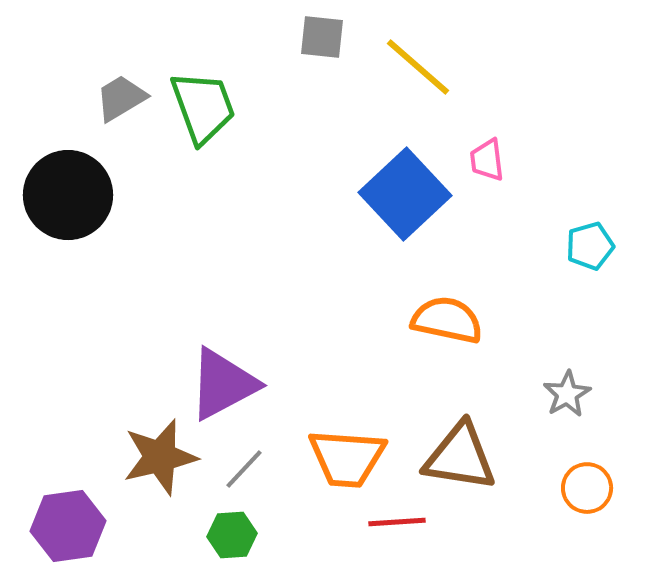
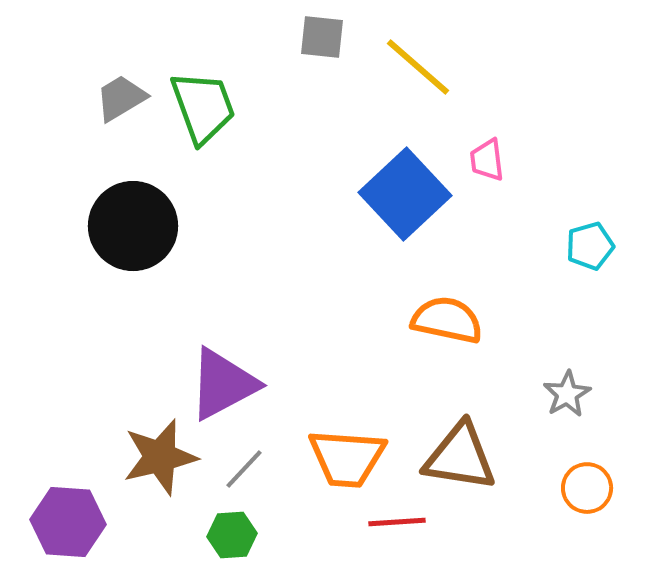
black circle: moved 65 px right, 31 px down
purple hexagon: moved 4 px up; rotated 12 degrees clockwise
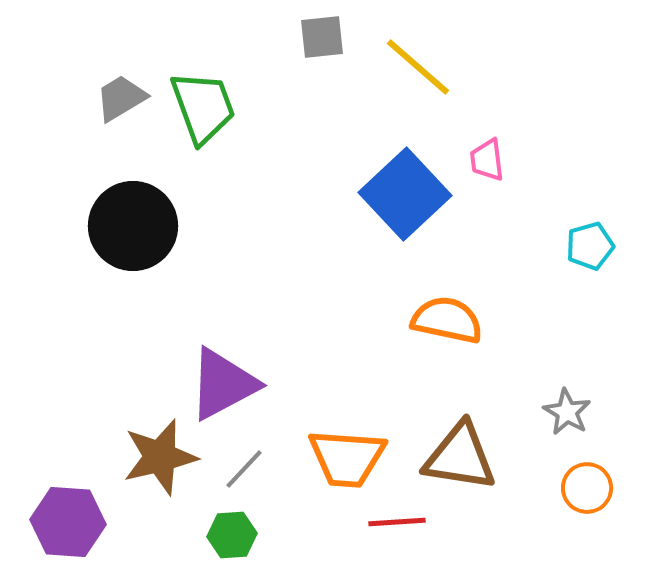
gray square: rotated 12 degrees counterclockwise
gray star: moved 18 px down; rotated 12 degrees counterclockwise
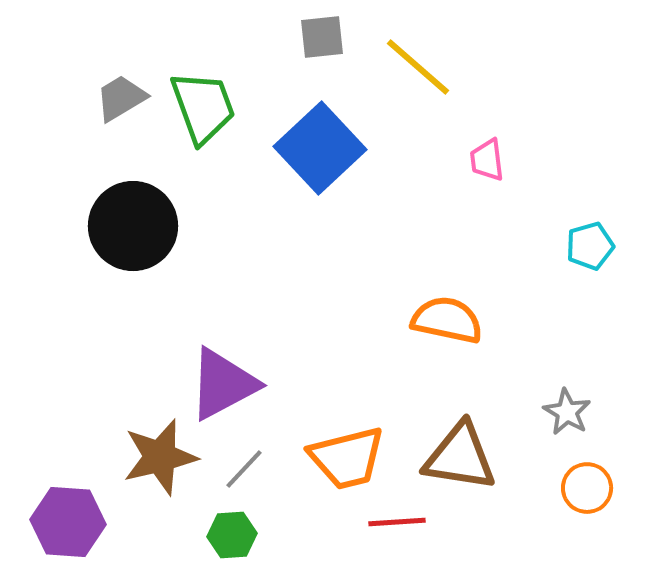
blue square: moved 85 px left, 46 px up
orange trapezoid: rotated 18 degrees counterclockwise
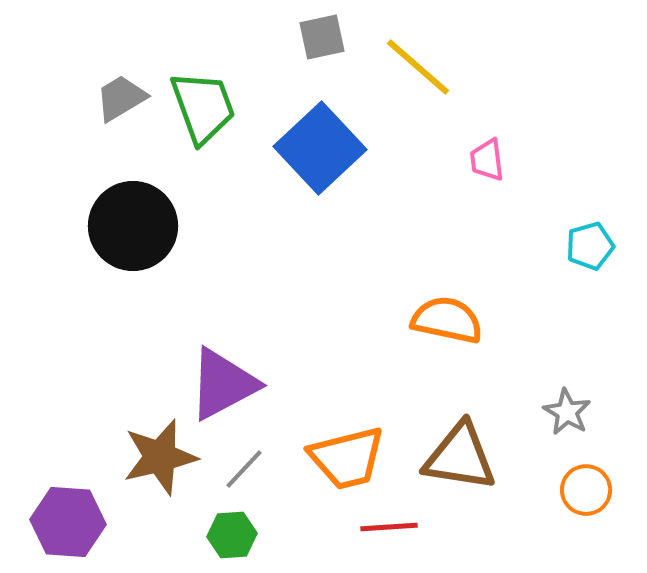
gray square: rotated 6 degrees counterclockwise
orange circle: moved 1 px left, 2 px down
red line: moved 8 px left, 5 px down
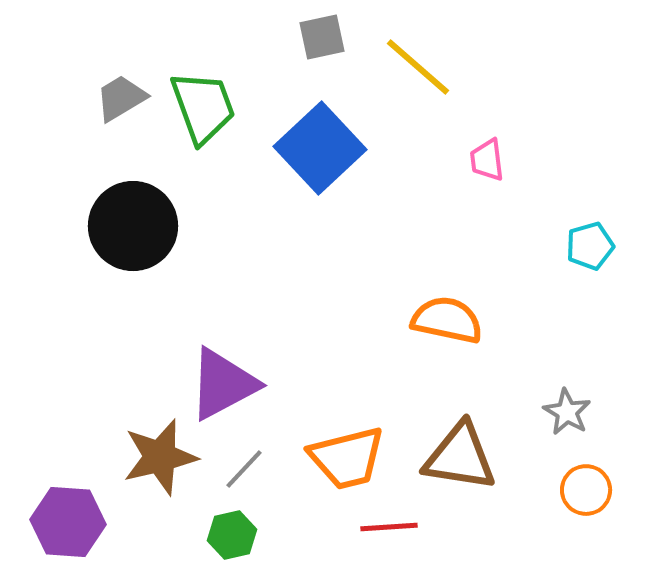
green hexagon: rotated 9 degrees counterclockwise
